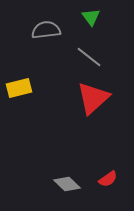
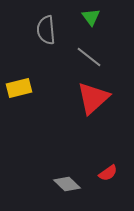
gray semicircle: rotated 88 degrees counterclockwise
red semicircle: moved 6 px up
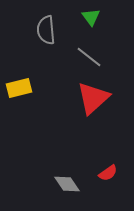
gray diamond: rotated 12 degrees clockwise
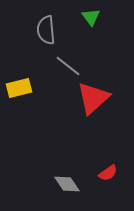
gray line: moved 21 px left, 9 px down
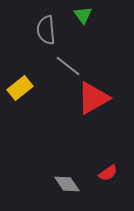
green triangle: moved 8 px left, 2 px up
yellow rectangle: moved 1 px right; rotated 25 degrees counterclockwise
red triangle: rotated 12 degrees clockwise
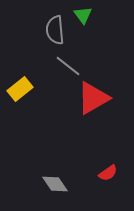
gray semicircle: moved 9 px right
yellow rectangle: moved 1 px down
gray diamond: moved 12 px left
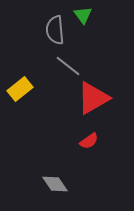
red semicircle: moved 19 px left, 32 px up
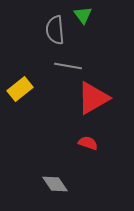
gray line: rotated 28 degrees counterclockwise
red semicircle: moved 1 px left, 2 px down; rotated 126 degrees counterclockwise
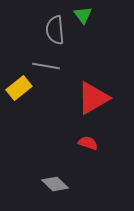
gray line: moved 22 px left
yellow rectangle: moved 1 px left, 1 px up
gray diamond: rotated 12 degrees counterclockwise
